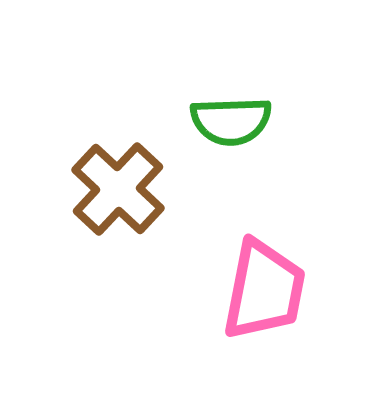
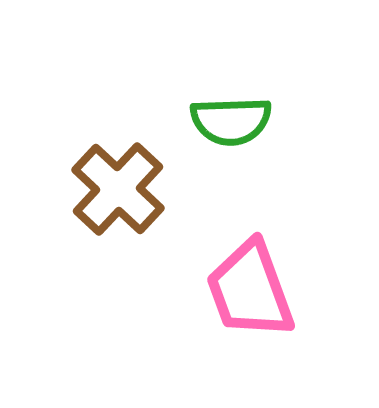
pink trapezoid: moved 14 px left; rotated 149 degrees clockwise
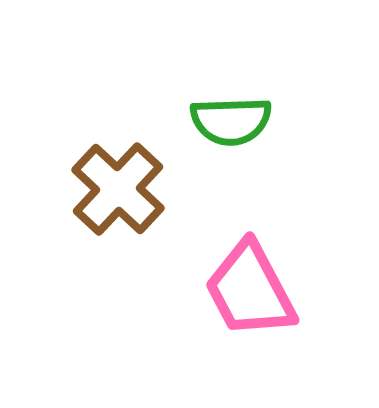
pink trapezoid: rotated 8 degrees counterclockwise
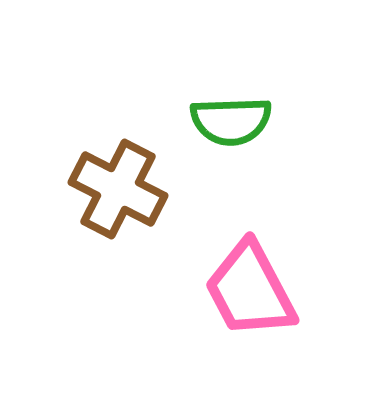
brown cross: rotated 16 degrees counterclockwise
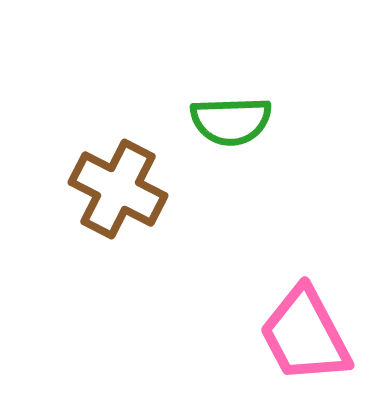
pink trapezoid: moved 55 px right, 45 px down
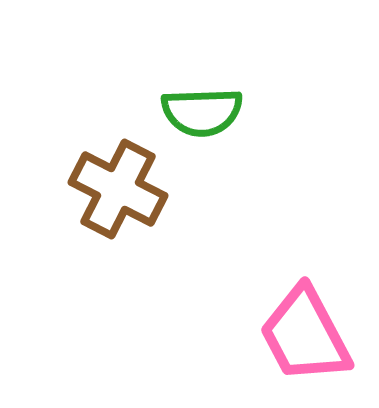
green semicircle: moved 29 px left, 9 px up
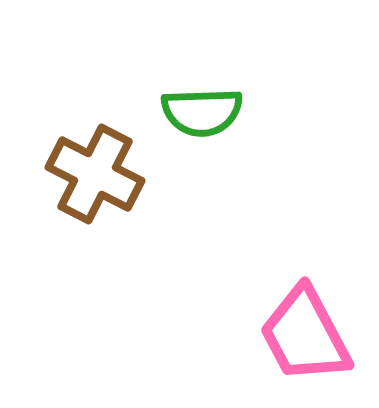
brown cross: moved 23 px left, 15 px up
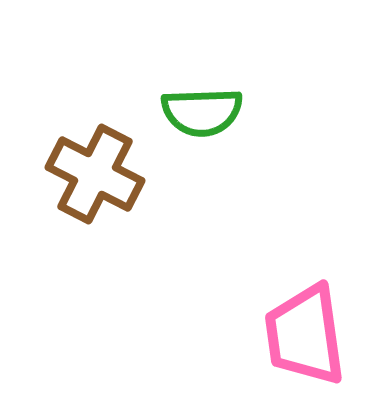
pink trapezoid: rotated 20 degrees clockwise
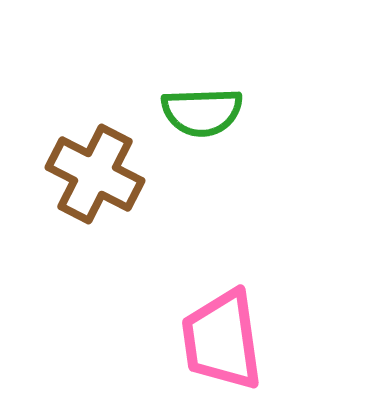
pink trapezoid: moved 83 px left, 5 px down
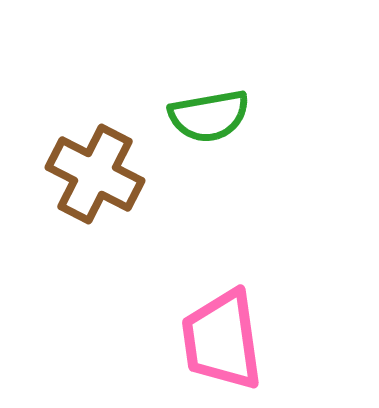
green semicircle: moved 7 px right, 4 px down; rotated 8 degrees counterclockwise
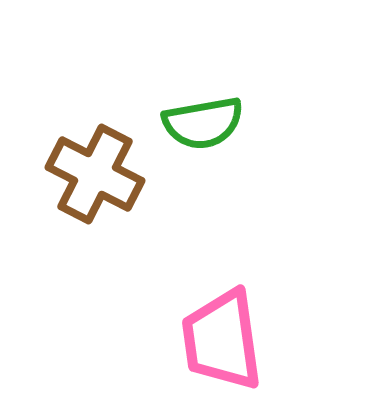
green semicircle: moved 6 px left, 7 px down
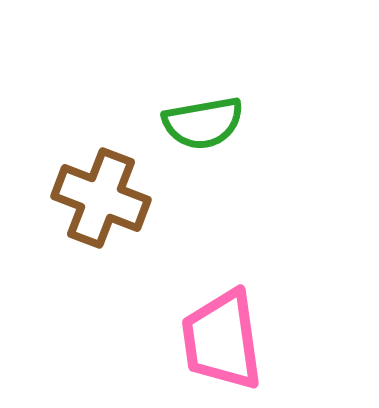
brown cross: moved 6 px right, 24 px down; rotated 6 degrees counterclockwise
